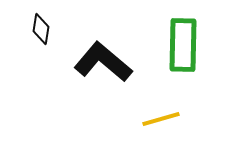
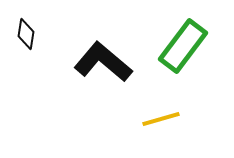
black diamond: moved 15 px left, 5 px down
green rectangle: moved 1 px down; rotated 36 degrees clockwise
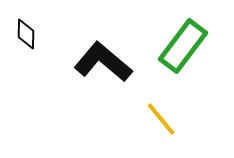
black diamond: rotated 8 degrees counterclockwise
yellow line: rotated 66 degrees clockwise
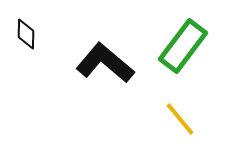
black L-shape: moved 2 px right, 1 px down
yellow line: moved 19 px right
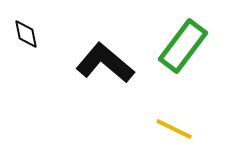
black diamond: rotated 12 degrees counterclockwise
yellow line: moved 6 px left, 10 px down; rotated 24 degrees counterclockwise
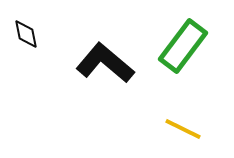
yellow line: moved 9 px right
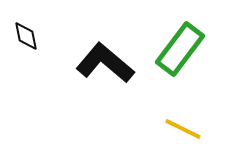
black diamond: moved 2 px down
green rectangle: moved 3 px left, 3 px down
